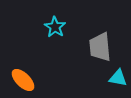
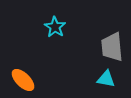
gray trapezoid: moved 12 px right
cyan triangle: moved 12 px left, 1 px down
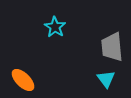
cyan triangle: rotated 42 degrees clockwise
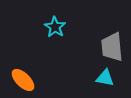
cyan triangle: moved 1 px left, 1 px up; rotated 42 degrees counterclockwise
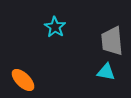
gray trapezoid: moved 6 px up
cyan triangle: moved 1 px right, 6 px up
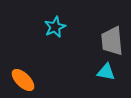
cyan star: rotated 15 degrees clockwise
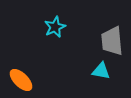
cyan triangle: moved 5 px left, 1 px up
orange ellipse: moved 2 px left
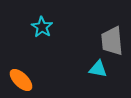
cyan star: moved 13 px left; rotated 15 degrees counterclockwise
cyan triangle: moved 3 px left, 2 px up
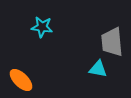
cyan star: rotated 25 degrees counterclockwise
gray trapezoid: moved 1 px down
